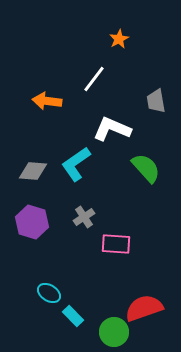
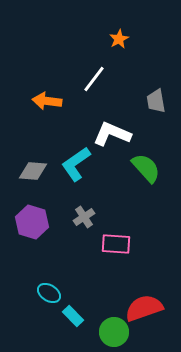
white L-shape: moved 5 px down
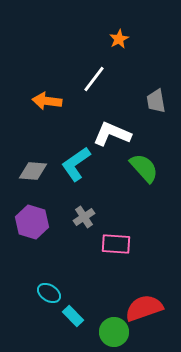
green semicircle: moved 2 px left
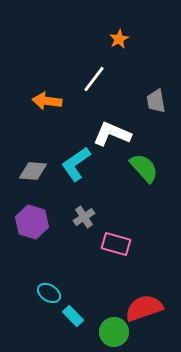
pink rectangle: rotated 12 degrees clockwise
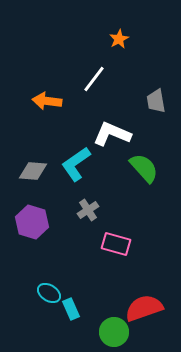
gray cross: moved 4 px right, 7 px up
cyan rectangle: moved 2 px left, 7 px up; rotated 20 degrees clockwise
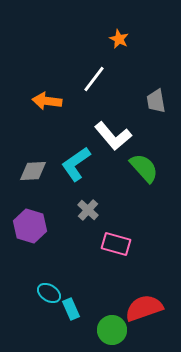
orange star: rotated 18 degrees counterclockwise
white L-shape: moved 1 px right, 2 px down; rotated 153 degrees counterclockwise
gray diamond: rotated 8 degrees counterclockwise
gray cross: rotated 15 degrees counterclockwise
purple hexagon: moved 2 px left, 4 px down
green circle: moved 2 px left, 2 px up
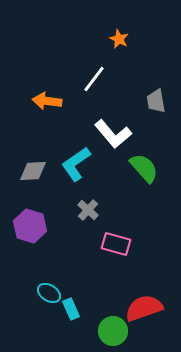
white L-shape: moved 2 px up
green circle: moved 1 px right, 1 px down
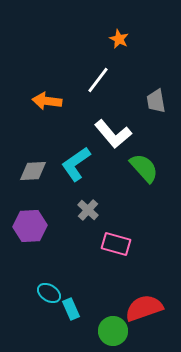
white line: moved 4 px right, 1 px down
purple hexagon: rotated 20 degrees counterclockwise
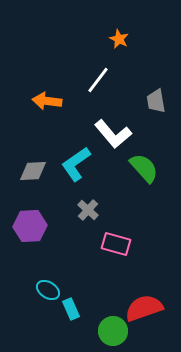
cyan ellipse: moved 1 px left, 3 px up
